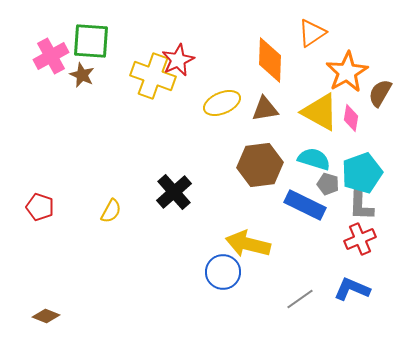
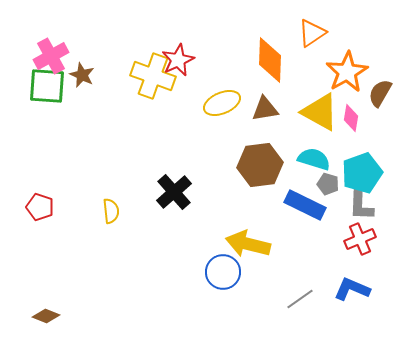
green square: moved 44 px left, 45 px down
yellow semicircle: rotated 35 degrees counterclockwise
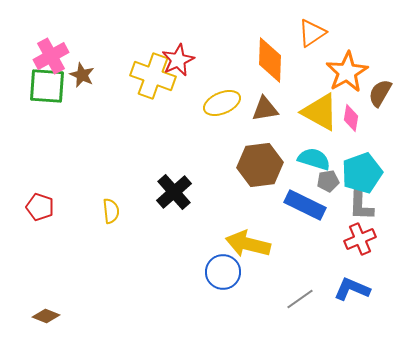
gray pentagon: moved 3 px up; rotated 25 degrees counterclockwise
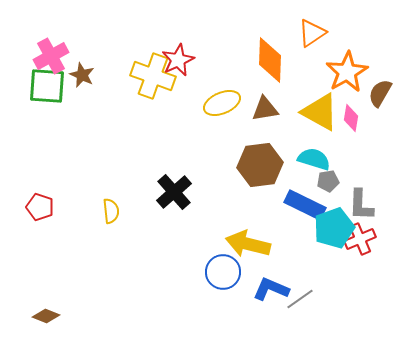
cyan pentagon: moved 28 px left, 55 px down
blue L-shape: moved 81 px left
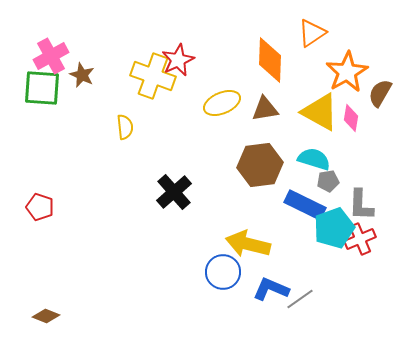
green square: moved 5 px left, 2 px down
yellow semicircle: moved 14 px right, 84 px up
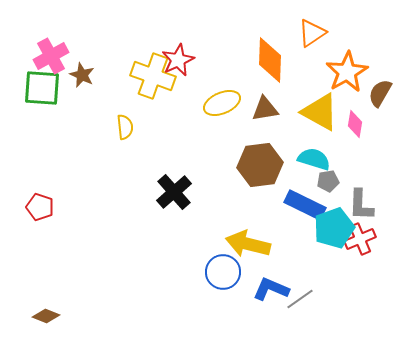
pink diamond: moved 4 px right, 6 px down
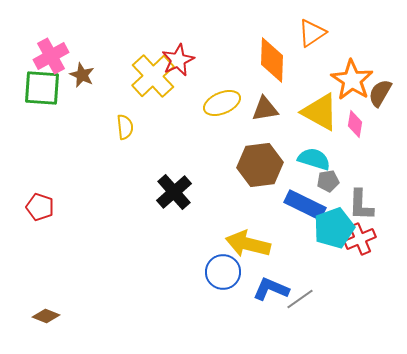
orange diamond: moved 2 px right
orange star: moved 5 px right, 8 px down; rotated 9 degrees counterclockwise
yellow cross: rotated 27 degrees clockwise
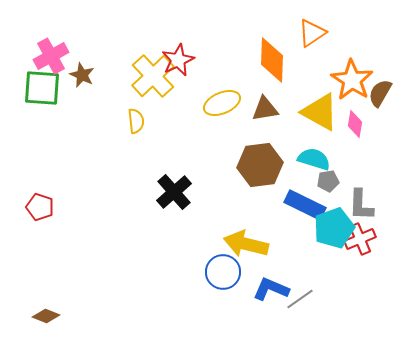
yellow semicircle: moved 11 px right, 6 px up
yellow arrow: moved 2 px left
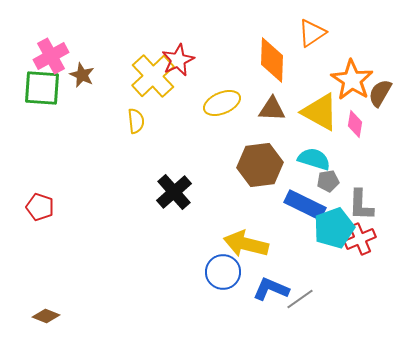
brown triangle: moved 7 px right; rotated 12 degrees clockwise
